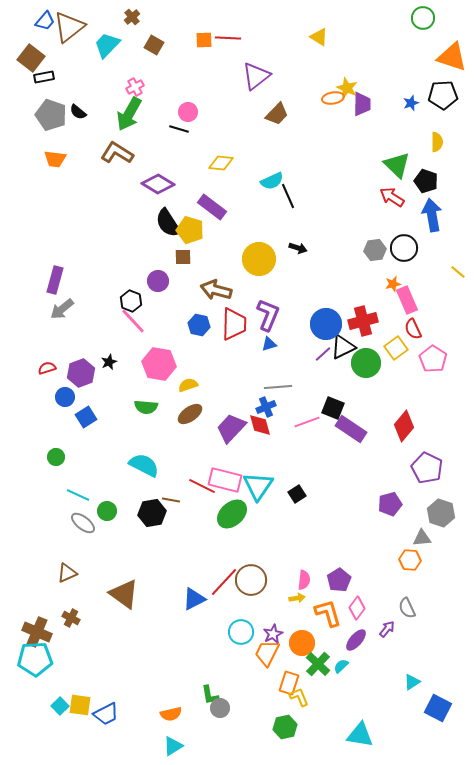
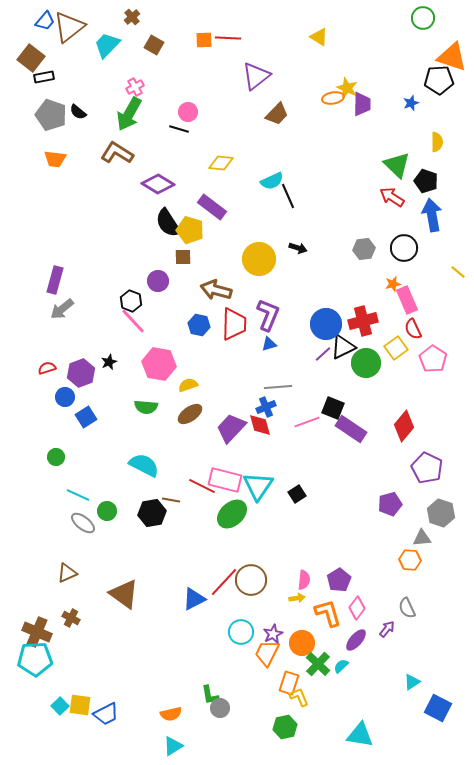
black pentagon at (443, 95): moved 4 px left, 15 px up
gray hexagon at (375, 250): moved 11 px left, 1 px up
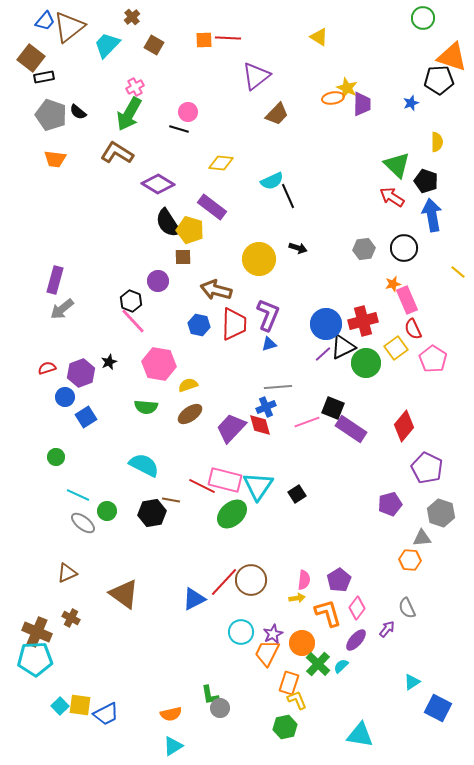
yellow L-shape at (299, 697): moved 2 px left, 3 px down
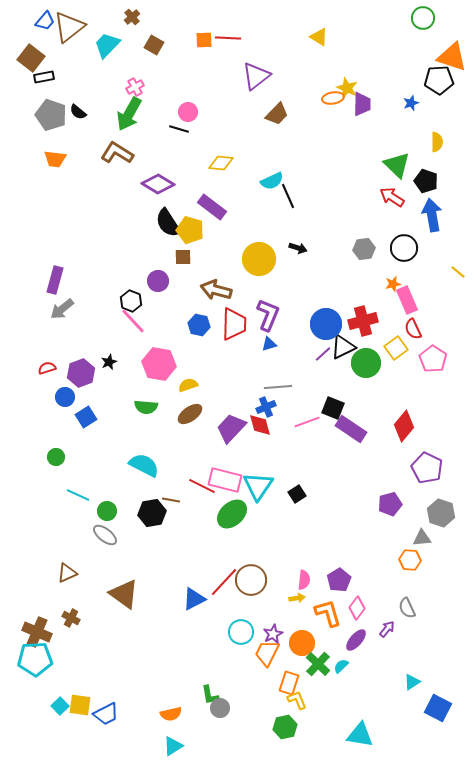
gray ellipse at (83, 523): moved 22 px right, 12 px down
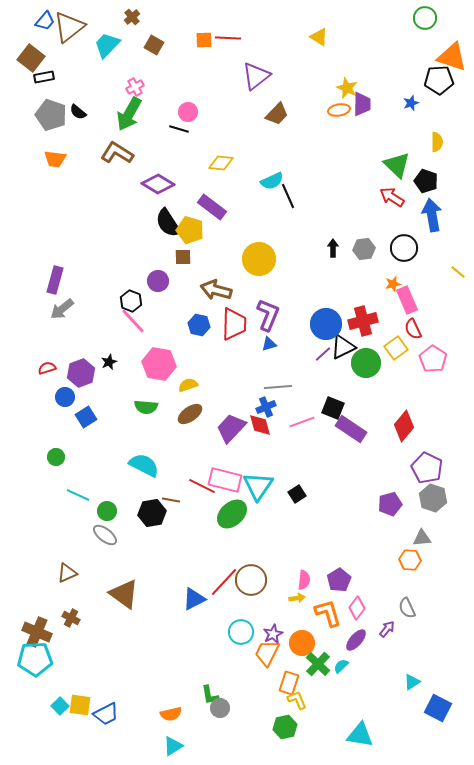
green circle at (423, 18): moved 2 px right
orange ellipse at (333, 98): moved 6 px right, 12 px down
black arrow at (298, 248): moved 35 px right; rotated 108 degrees counterclockwise
pink line at (307, 422): moved 5 px left
gray hexagon at (441, 513): moved 8 px left, 15 px up
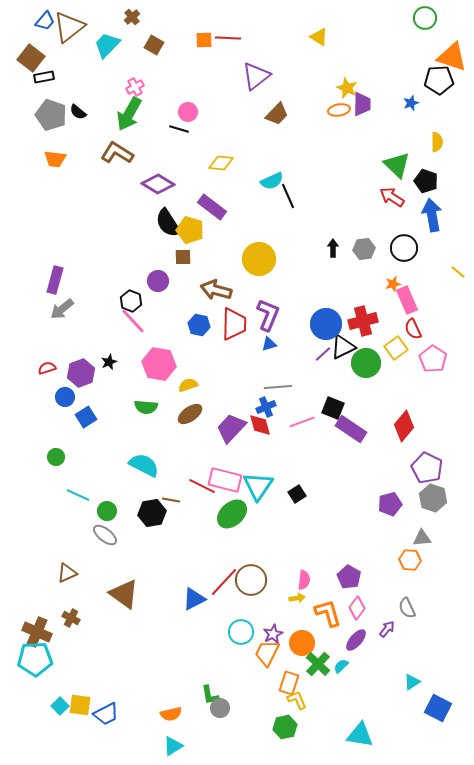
purple pentagon at (339, 580): moved 10 px right, 3 px up; rotated 10 degrees counterclockwise
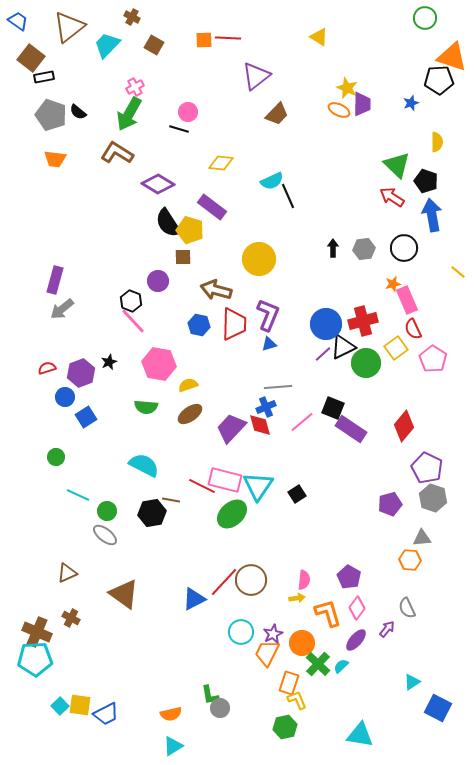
brown cross at (132, 17): rotated 21 degrees counterclockwise
blue trapezoid at (45, 21): moved 27 px left; rotated 95 degrees counterclockwise
orange ellipse at (339, 110): rotated 35 degrees clockwise
pink line at (302, 422): rotated 20 degrees counterclockwise
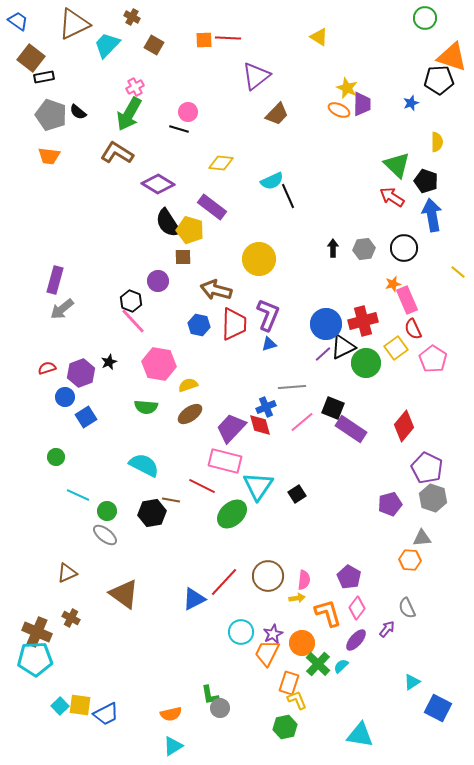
brown triangle at (69, 27): moved 5 px right, 3 px up; rotated 12 degrees clockwise
orange trapezoid at (55, 159): moved 6 px left, 3 px up
gray line at (278, 387): moved 14 px right
pink rectangle at (225, 480): moved 19 px up
brown circle at (251, 580): moved 17 px right, 4 px up
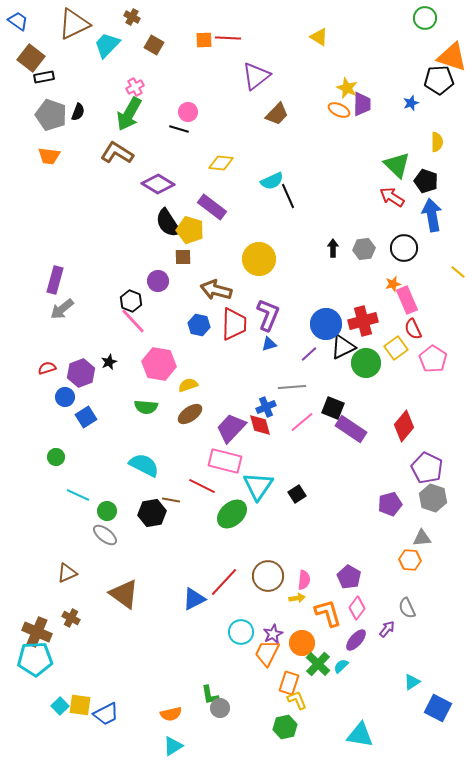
black semicircle at (78, 112): rotated 108 degrees counterclockwise
purple line at (323, 354): moved 14 px left
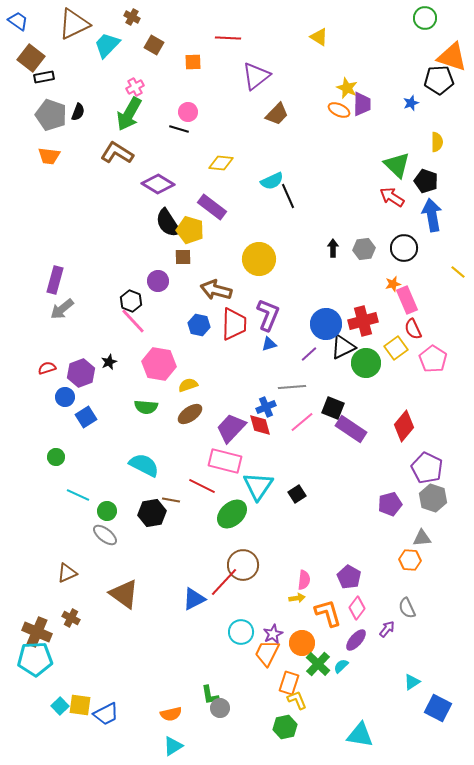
orange square at (204, 40): moved 11 px left, 22 px down
brown circle at (268, 576): moved 25 px left, 11 px up
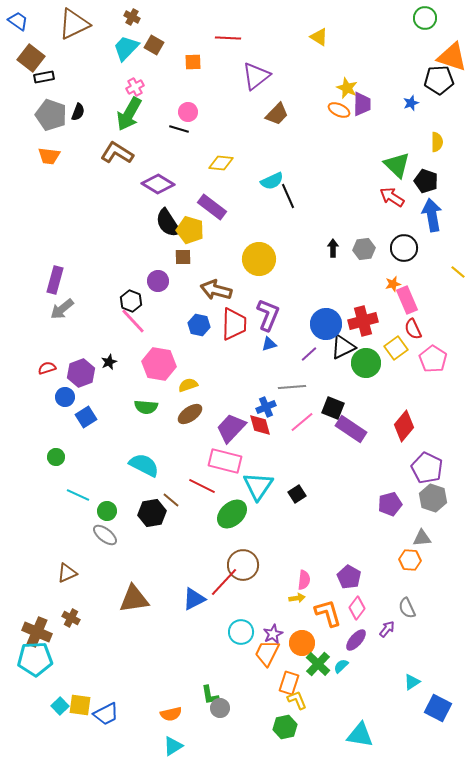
cyan trapezoid at (107, 45): moved 19 px right, 3 px down
brown line at (171, 500): rotated 30 degrees clockwise
brown triangle at (124, 594): moved 10 px right, 5 px down; rotated 44 degrees counterclockwise
